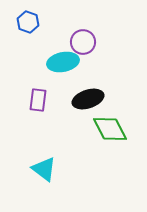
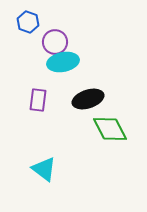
purple circle: moved 28 px left
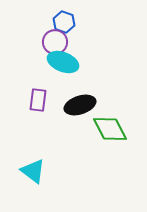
blue hexagon: moved 36 px right
cyan ellipse: rotated 32 degrees clockwise
black ellipse: moved 8 px left, 6 px down
cyan triangle: moved 11 px left, 2 px down
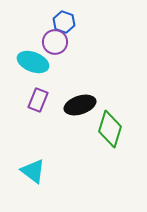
cyan ellipse: moved 30 px left
purple rectangle: rotated 15 degrees clockwise
green diamond: rotated 45 degrees clockwise
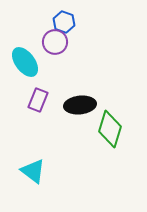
cyan ellipse: moved 8 px left; rotated 32 degrees clockwise
black ellipse: rotated 12 degrees clockwise
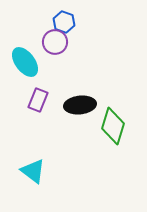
green diamond: moved 3 px right, 3 px up
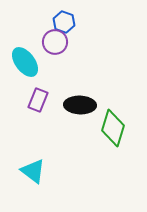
black ellipse: rotated 8 degrees clockwise
green diamond: moved 2 px down
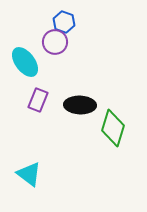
cyan triangle: moved 4 px left, 3 px down
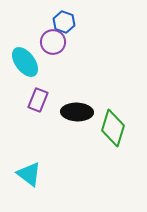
purple circle: moved 2 px left
black ellipse: moved 3 px left, 7 px down
